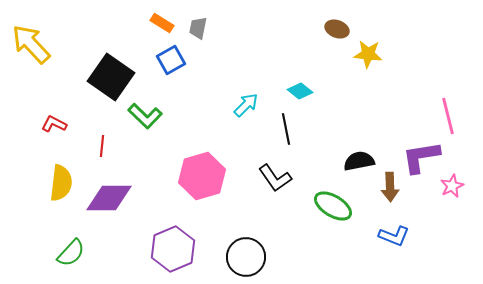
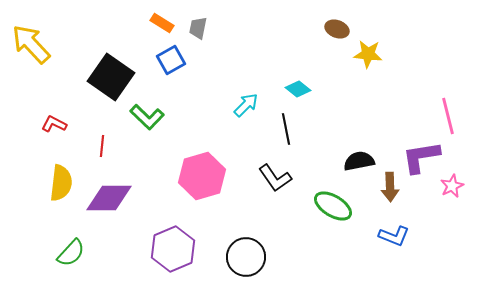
cyan diamond: moved 2 px left, 2 px up
green L-shape: moved 2 px right, 1 px down
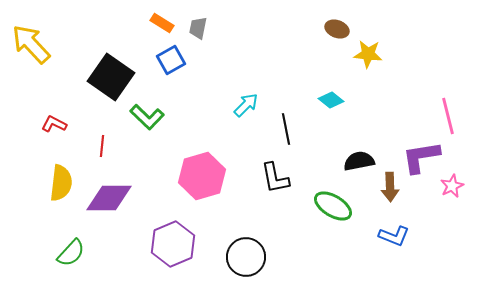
cyan diamond: moved 33 px right, 11 px down
black L-shape: rotated 24 degrees clockwise
purple hexagon: moved 5 px up
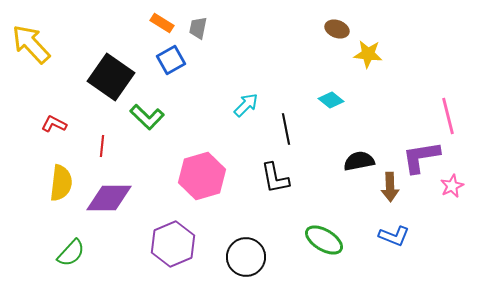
green ellipse: moved 9 px left, 34 px down
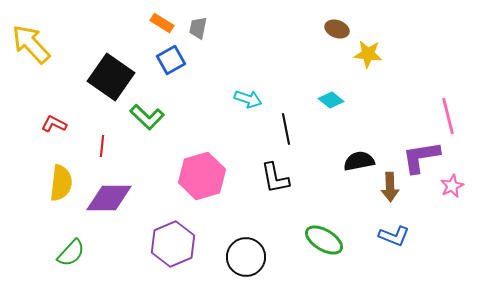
cyan arrow: moved 2 px right, 6 px up; rotated 64 degrees clockwise
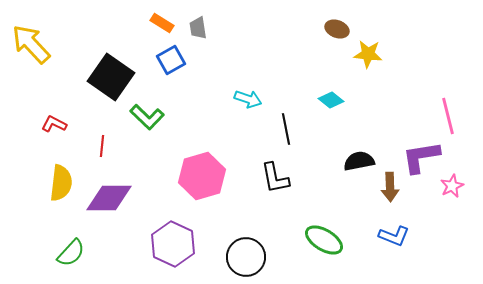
gray trapezoid: rotated 20 degrees counterclockwise
purple hexagon: rotated 12 degrees counterclockwise
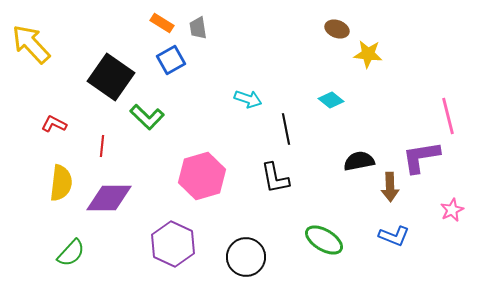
pink star: moved 24 px down
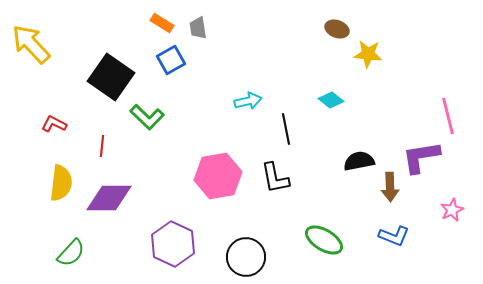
cyan arrow: moved 2 px down; rotated 32 degrees counterclockwise
pink hexagon: moved 16 px right; rotated 6 degrees clockwise
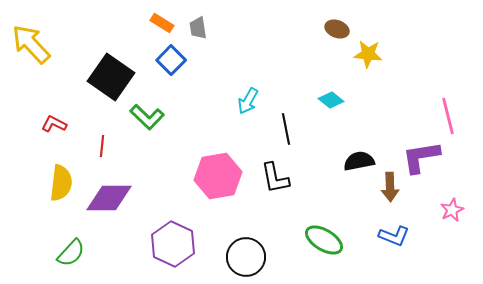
blue square: rotated 16 degrees counterclockwise
cyan arrow: rotated 132 degrees clockwise
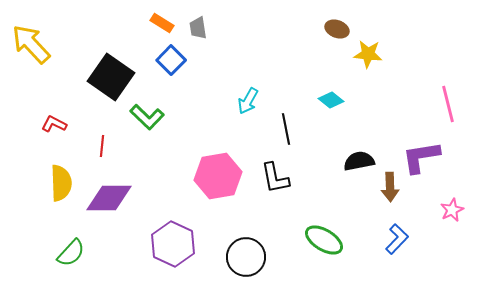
pink line: moved 12 px up
yellow semicircle: rotated 9 degrees counterclockwise
blue L-shape: moved 3 px right, 3 px down; rotated 68 degrees counterclockwise
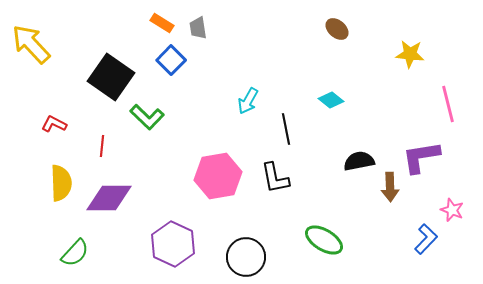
brown ellipse: rotated 20 degrees clockwise
yellow star: moved 42 px right
pink star: rotated 25 degrees counterclockwise
blue L-shape: moved 29 px right
green semicircle: moved 4 px right
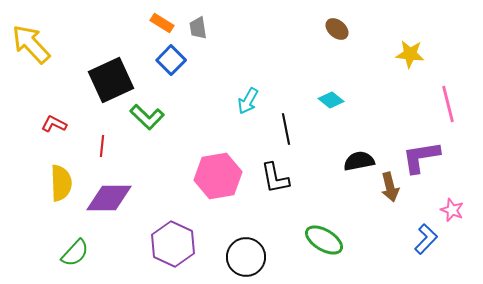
black square: moved 3 px down; rotated 30 degrees clockwise
brown arrow: rotated 12 degrees counterclockwise
